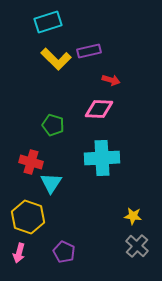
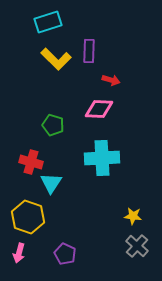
purple rectangle: rotated 75 degrees counterclockwise
purple pentagon: moved 1 px right, 2 px down
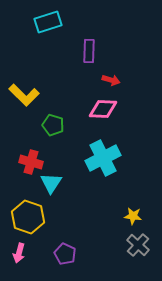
yellow L-shape: moved 32 px left, 36 px down
pink diamond: moved 4 px right
cyan cross: moved 1 px right; rotated 24 degrees counterclockwise
gray cross: moved 1 px right, 1 px up
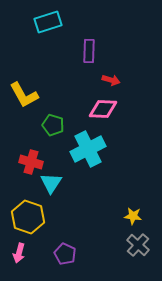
yellow L-shape: rotated 16 degrees clockwise
cyan cross: moved 15 px left, 9 px up
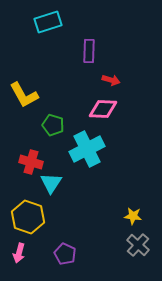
cyan cross: moved 1 px left
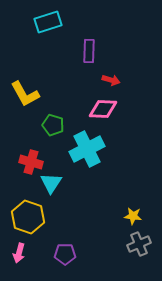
yellow L-shape: moved 1 px right, 1 px up
gray cross: moved 1 px right, 1 px up; rotated 25 degrees clockwise
purple pentagon: rotated 25 degrees counterclockwise
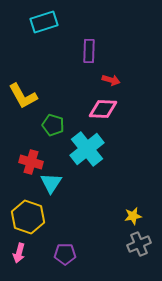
cyan rectangle: moved 4 px left
yellow L-shape: moved 2 px left, 2 px down
cyan cross: rotated 12 degrees counterclockwise
yellow star: rotated 18 degrees counterclockwise
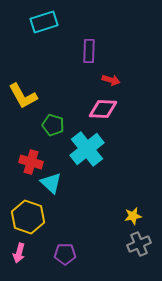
cyan triangle: rotated 20 degrees counterclockwise
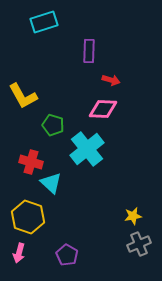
purple pentagon: moved 2 px right, 1 px down; rotated 30 degrees clockwise
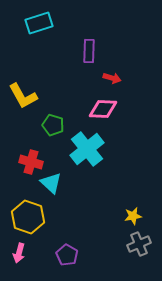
cyan rectangle: moved 5 px left, 1 px down
red arrow: moved 1 px right, 2 px up
